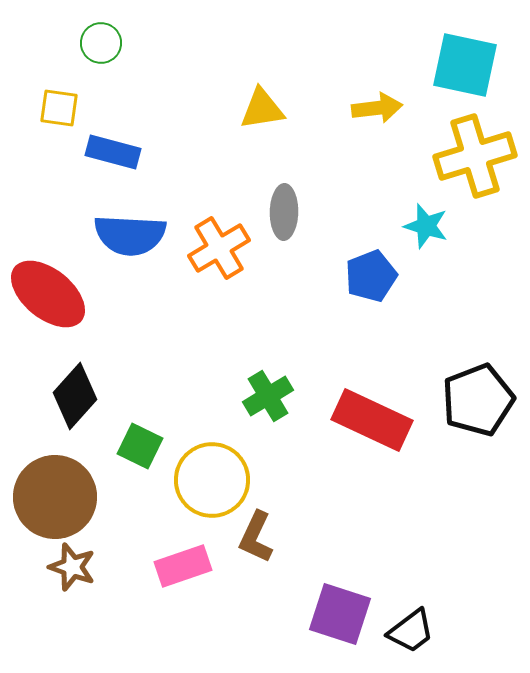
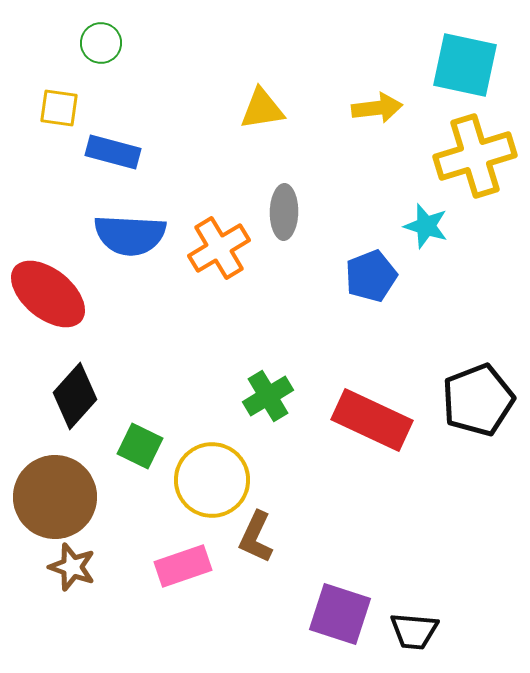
black trapezoid: moved 3 px right; rotated 42 degrees clockwise
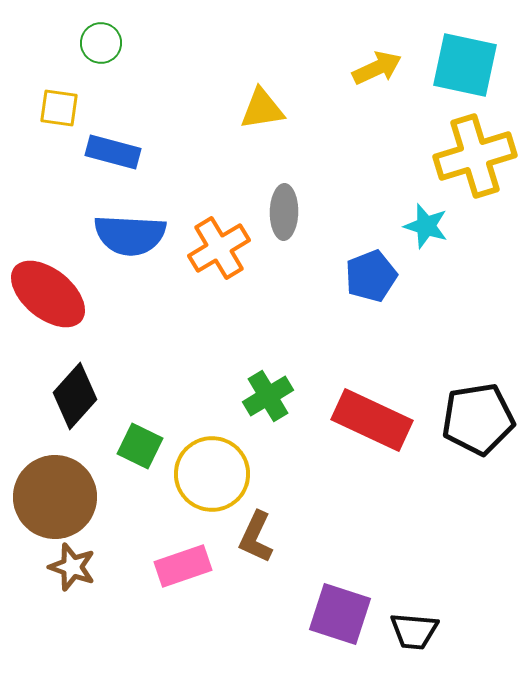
yellow arrow: moved 40 px up; rotated 18 degrees counterclockwise
black pentagon: moved 19 px down; rotated 12 degrees clockwise
yellow circle: moved 6 px up
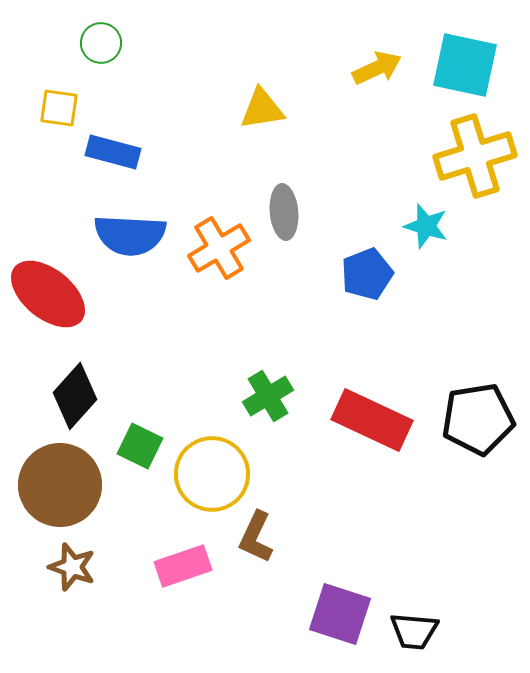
gray ellipse: rotated 6 degrees counterclockwise
blue pentagon: moved 4 px left, 2 px up
brown circle: moved 5 px right, 12 px up
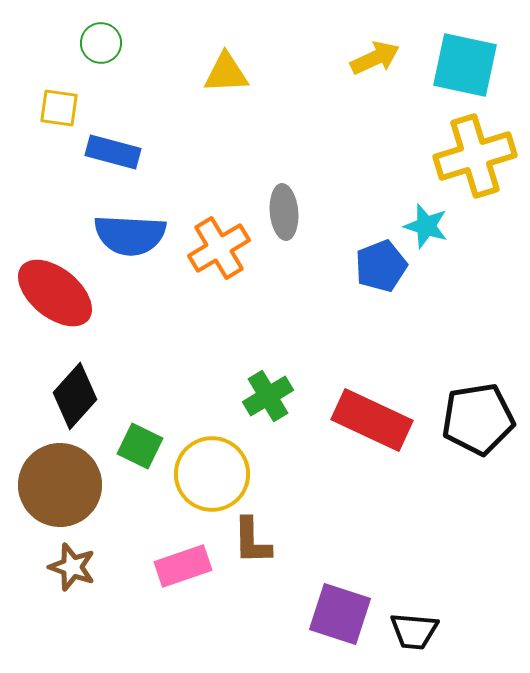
yellow arrow: moved 2 px left, 10 px up
yellow triangle: moved 36 px left, 36 px up; rotated 6 degrees clockwise
blue pentagon: moved 14 px right, 8 px up
red ellipse: moved 7 px right, 1 px up
brown L-shape: moved 4 px left, 4 px down; rotated 26 degrees counterclockwise
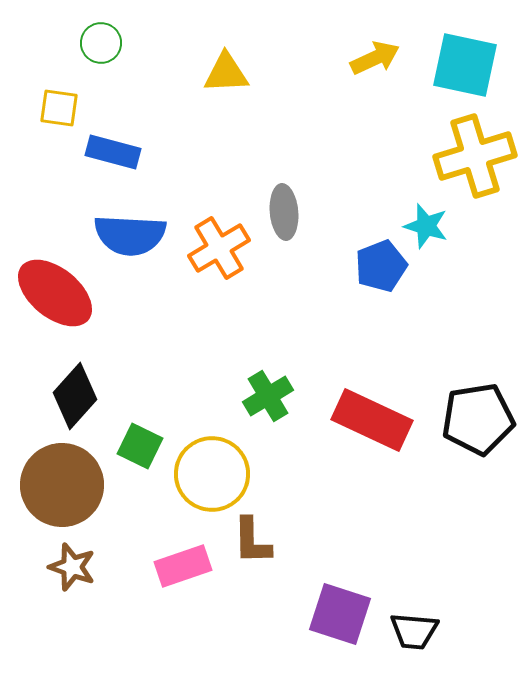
brown circle: moved 2 px right
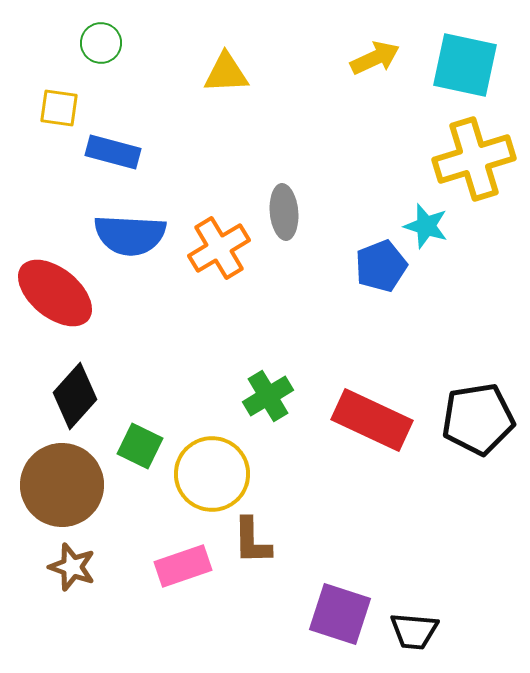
yellow cross: moved 1 px left, 3 px down
